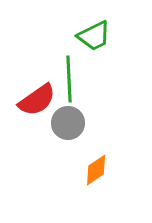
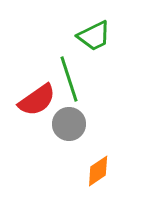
green line: rotated 15 degrees counterclockwise
gray circle: moved 1 px right, 1 px down
orange diamond: moved 2 px right, 1 px down
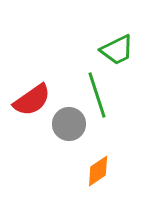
green trapezoid: moved 23 px right, 14 px down
green line: moved 28 px right, 16 px down
red semicircle: moved 5 px left
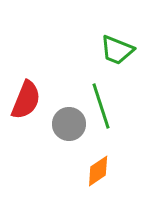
green trapezoid: rotated 48 degrees clockwise
green line: moved 4 px right, 11 px down
red semicircle: moved 6 px left; rotated 33 degrees counterclockwise
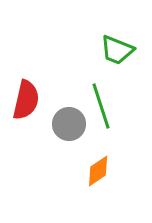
red semicircle: rotated 9 degrees counterclockwise
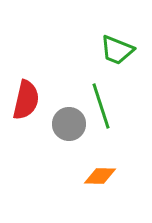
orange diamond: moved 2 px right, 5 px down; rotated 36 degrees clockwise
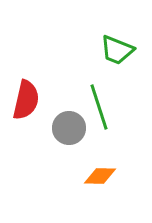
green line: moved 2 px left, 1 px down
gray circle: moved 4 px down
